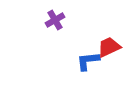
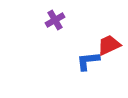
red trapezoid: moved 2 px up
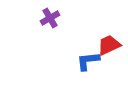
purple cross: moved 5 px left, 2 px up
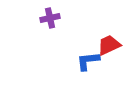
purple cross: rotated 18 degrees clockwise
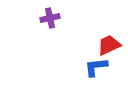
blue L-shape: moved 8 px right, 6 px down
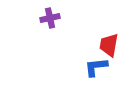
red trapezoid: rotated 55 degrees counterclockwise
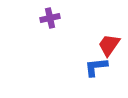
red trapezoid: rotated 25 degrees clockwise
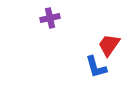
blue L-shape: rotated 100 degrees counterclockwise
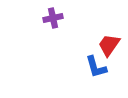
purple cross: moved 3 px right
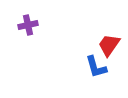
purple cross: moved 25 px left, 7 px down
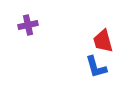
red trapezoid: moved 6 px left, 4 px up; rotated 50 degrees counterclockwise
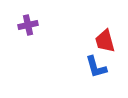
red trapezoid: moved 2 px right
